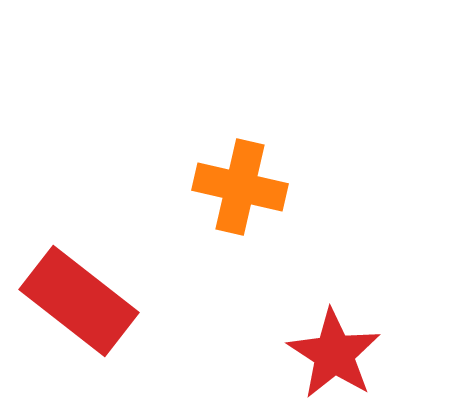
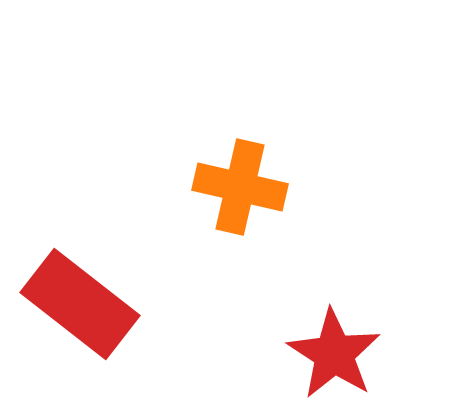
red rectangle: moved 1 px right, 3 px down
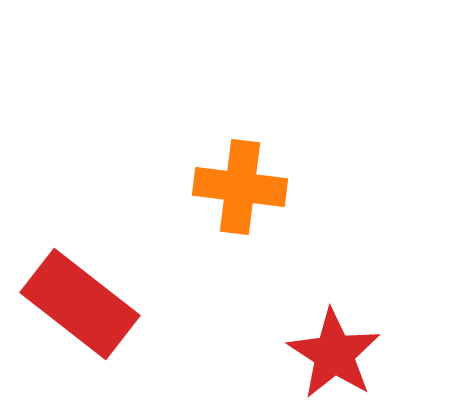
orange cross: rotated 6 degrees counterclockwise
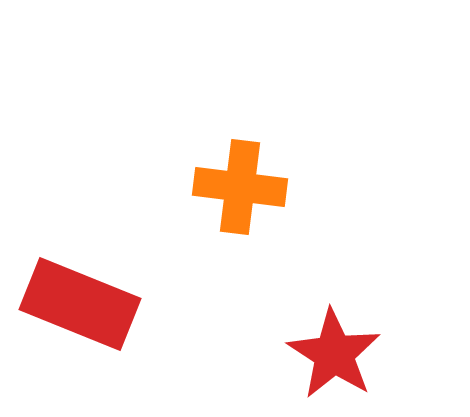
red rectangle: rotated 16 degrees counterclockwise
